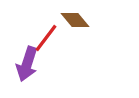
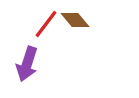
red line: moved 14 px up
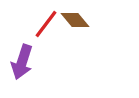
purple arrow: moved 5 px left, 2 px up
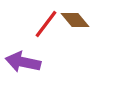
purple arrow: moved 1 px right; rotated 84 degrees clockwise
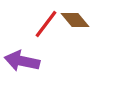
purple arrow: moved 1 px left, 1 px up
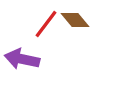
purple arrow: moved 2 px up
